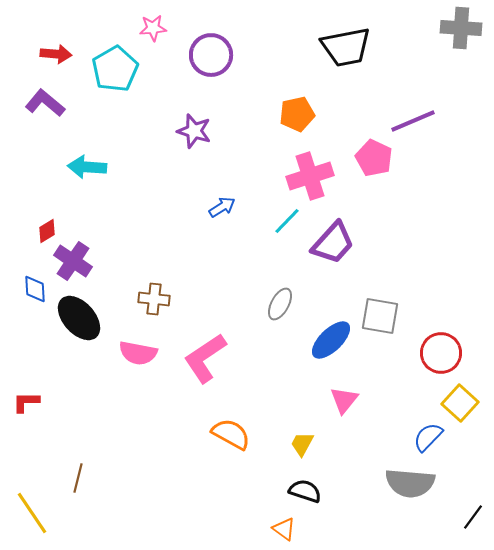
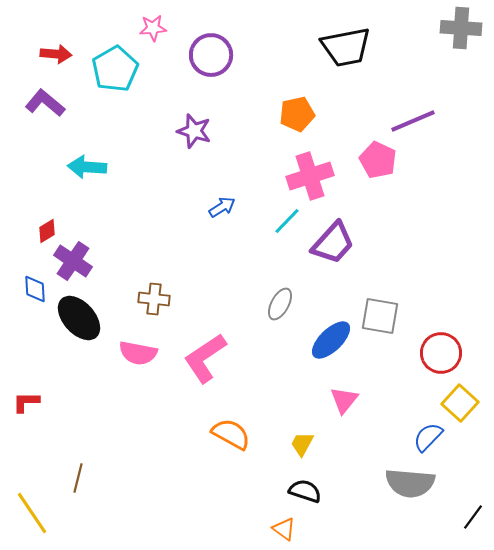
pink pentagon: moved 4 px right, 2 px down
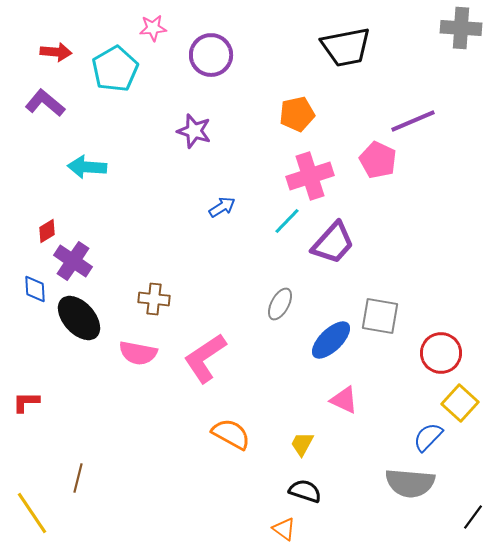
red arrow: moved 2 px up
pink triangle: rotated 44 degrees counterclockwise
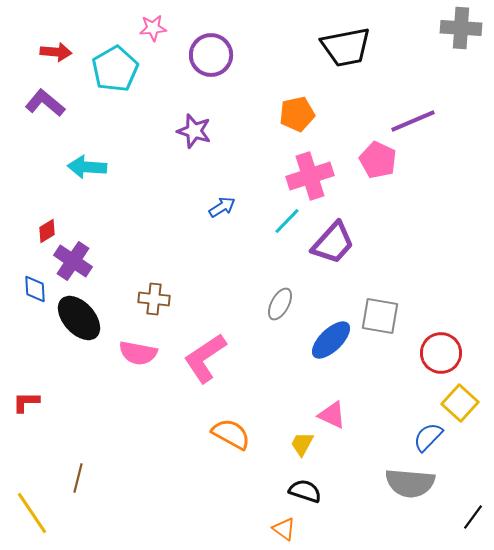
pink triangle: moved 12 px left, 15 px down
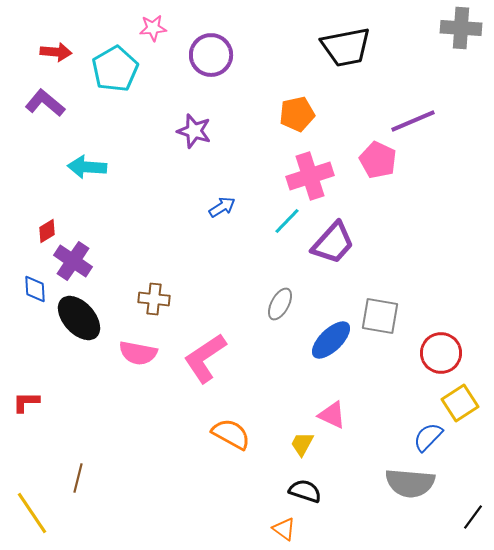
yellow square: rotated 15 degrees clockwise
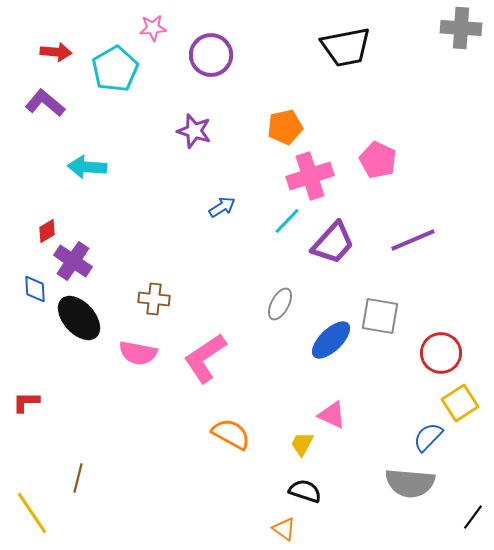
orange pentagon: moved 12 px left, 13 px down
purple line: moved 119 px down
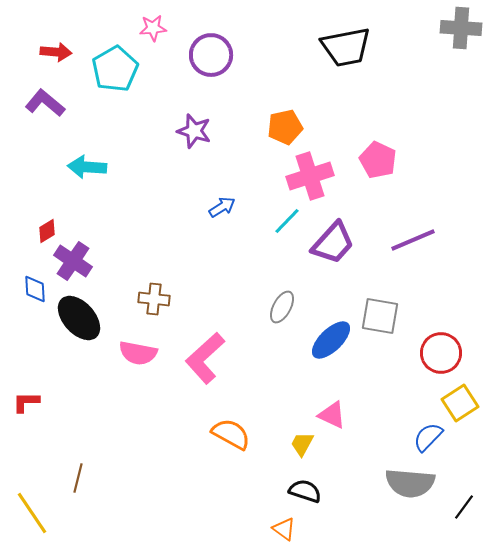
gray ellipse: moved 2 px right, 3 px down
pink L-shape: rotated 8 degrees counterclockwise
black line: moved 9 px left, 10 px up
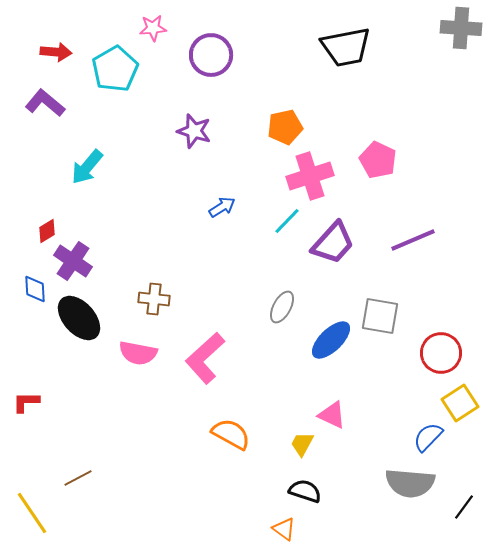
cyan arrow: rotated 54 degrees counterclockwise
brown line: rotated 48 degrees clockwise
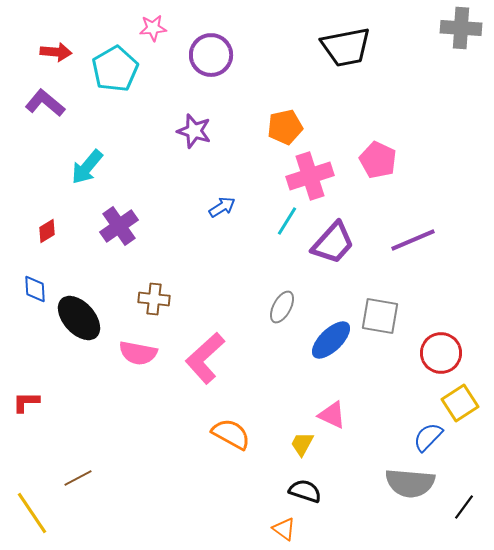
cyan line: rotated 12 degrees counterclockwise
purple cross: moved 46 px right, 35 px up; rotated 21 degrees clockwise
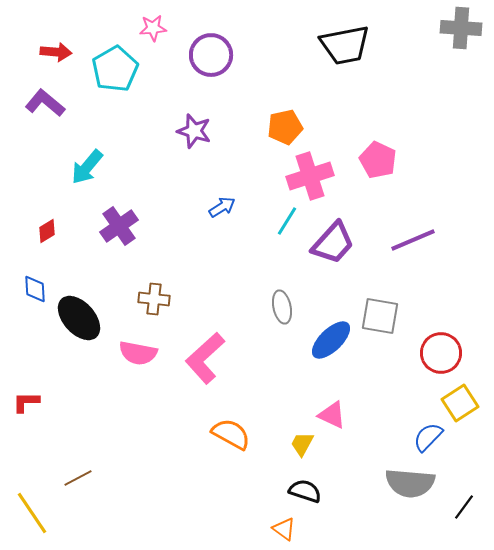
black trapezoid: moved 1 px left, 2 px up
gray ellipse: rotated 40 degrees counterclockwise
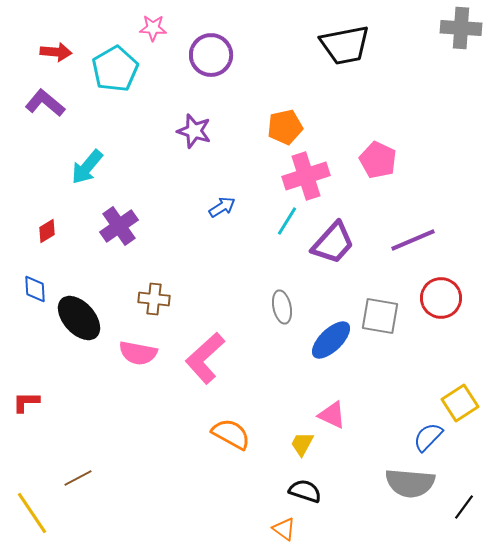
pink star: rotated 8 degrees clockwise
pink cross: moved 4 px left
red circle: moved 55 px up
